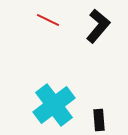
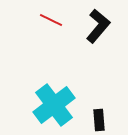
red line: moved 3 px right
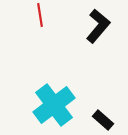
red line: moved 11 px left, 5 px up; rotated 55 degrees clockwise
black rectangle: moved 4 px right; rotated 45 degrees counterclockwise
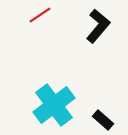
red line: rotated 65 degrees clockwise
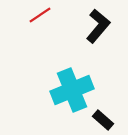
cyan cross: moved 18 px right, 15 px up; rotated 15 degrees clockwise
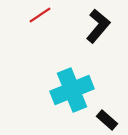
black rectangle: moved 4 px right
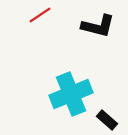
black L-shape: rotated 64 degrees clockwise
cyan cross: moved 1 px left, 4 px down
